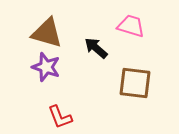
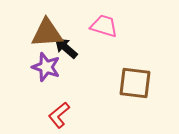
pink trapezoid: moved 27 px left
brown triangle: rotated 20 degrees counterclockwise
black arrow: moved 30 px left
red L-shape: moved 1 px left, 2 px up; rotated 72 degrees clockwise
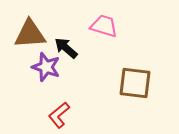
brown triangle: moved 17 px left, 1 px down
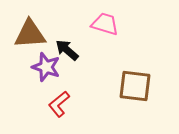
pink trapezoid: moved 1 px right, 2 px up
black arrow: moved 1 px right, 2 px down
brown square: moved 3 px down
red L-shape: moved 11 px up
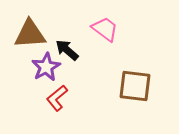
pink trapezoid: moved 5 px down; rotated 20 degrees clockwise
purple star: rotated 24 degrees clockwise
red L-shape: moved 2 px left, 6 px up
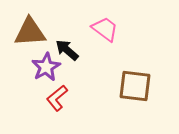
brown triangle: moved 2 px up
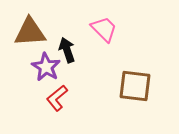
pink trapezoid: moved 1 px left; rotated 8 degrees clockwise
black arrow: rotated 30 degrees clockwise
purple star: rotated 12 degrees counterclockwise
